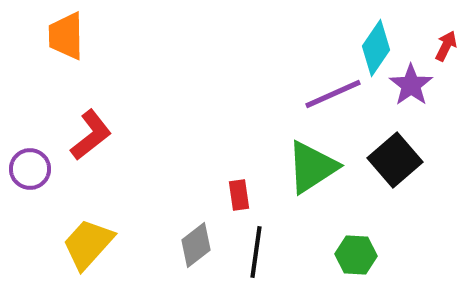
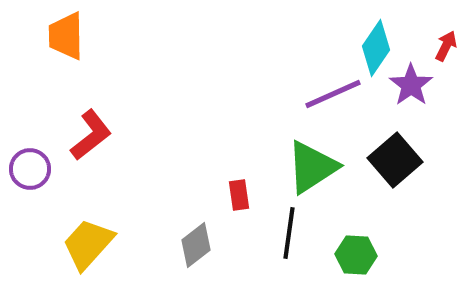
black line: moved 33 px right, 19 px up
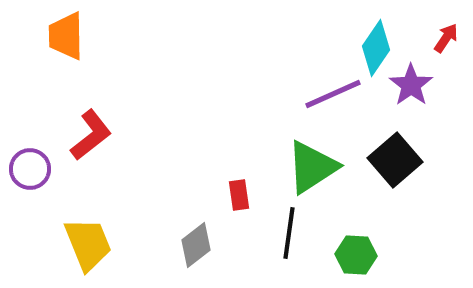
red arrow: moved 8 px up; rotated 8 degrees clockwise
yellow trapezoid: rotated 116 degrees clockwise
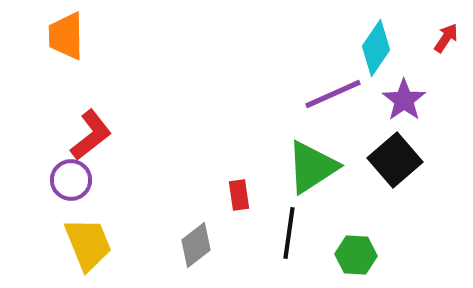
purple star: moved 7 px left, 15 px down
purple circle: moved 41 px right, 11 px down
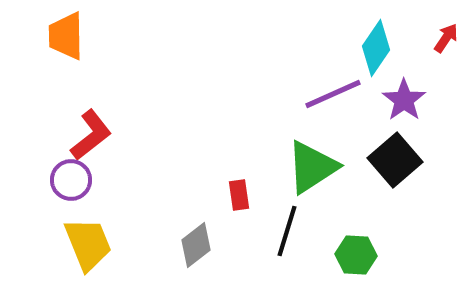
black line: moved 2 px left, 2 px up; rotated 9 degrees clockwise
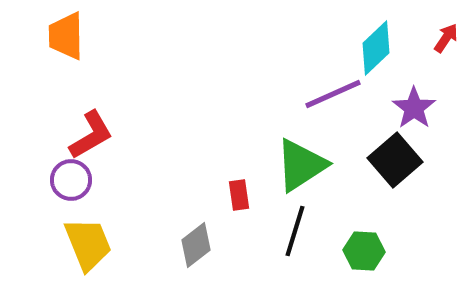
cyan diamond: rotated 12 degrees clockwise
purple star: moved 10 px right, 8 px down
red L-shape: rotated 8 degrees clockwise
green triangle: moved 11 px left, 2 px up
black line: moved 8 px right
green hexagon: moved 8 px right, 4 px up
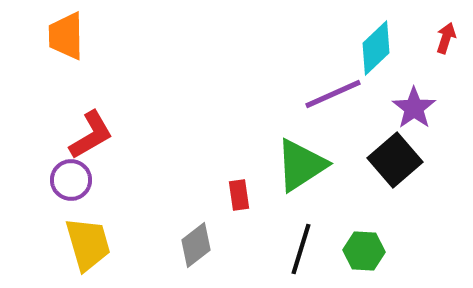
red arrow: rotated 16 degrees counterclockwise
black line: moved 6 px right, 18 px down
yellow trapezoid: rotated 6 degrees clockwise
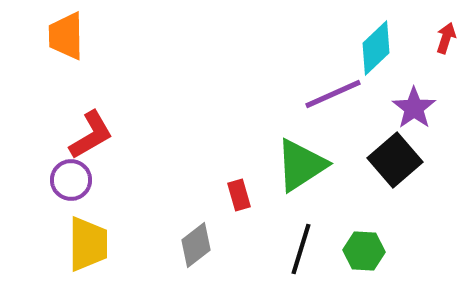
red rectangle: rotated 8 degrees counterclockwise
yellow trapezoid: rotated 16 degrees clockwise
